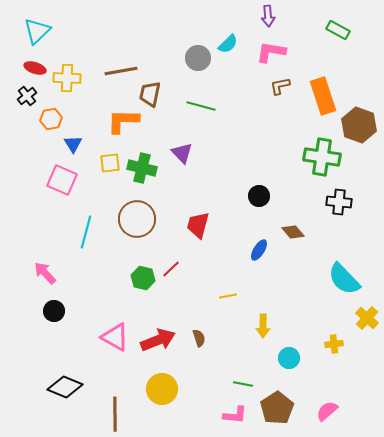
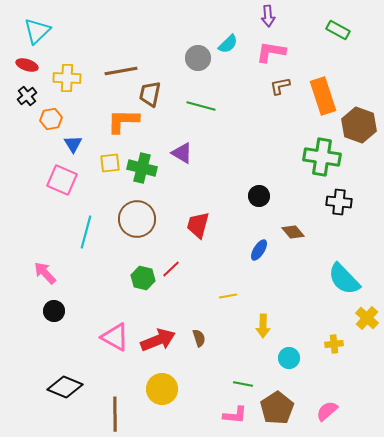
red ellipse at (35, 68): moved 8 px left, 3 px up
purple triangle at (182, 153): rotated 15 degrees counterclockwise
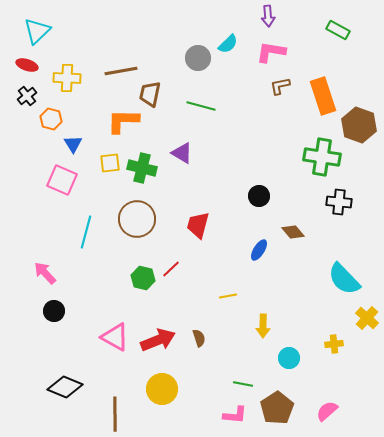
orange hexagon at (51, 119): rotated 25 degrees clockwise
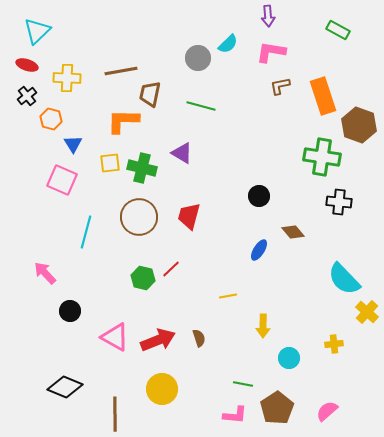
brown circle at (137, 219): moved 2 px right, 2 px up
red trapezoid at (198, 225): moved 9 px left, 9 px up
black circle at (54, 311): moved 16 px right
yellow cross at (367, 318): moved 6 px up
